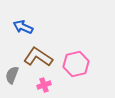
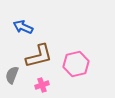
brown L-shape: moved 1 px right, 1 px up; rotated 132 degrees clockwise
pink cross: moved 2 px left
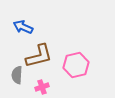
pink hexagon: moved 1 px down
gray semicircle: moved 5 px right; rotated 18 degrees counterclockwise
pink cross: moved 2 px down
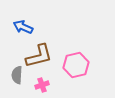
pink cross: moved 2 px up
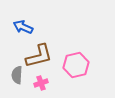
pink cross: moved 1 px left, 2 px up
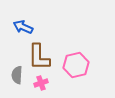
brown L-shape: moved 1 px down; rotated 104 degrees clockwise
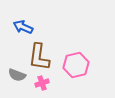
brown L-shape: rotated 8 degrees clockwise
gray semicircle: rotated 72 degrees counterclockwise
pink cross: moved 1 px right
